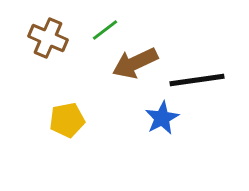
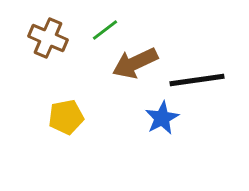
yellow pentagon: moved 1 px left, 3 px up
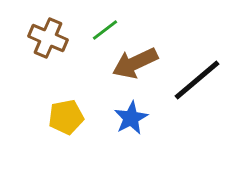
black line: rotated 32 degrees counterclockwise
blue star: moved 31 px left
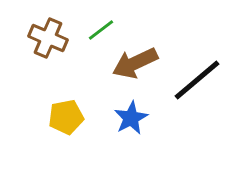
green line: moved 4 px left
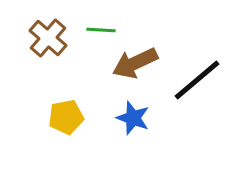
green line: rotated 40 degrees clockwise
brown cross: rotated 18 degrees clockwise
blue star: moved 2 px right; rotated 24 degrees counterclockwise
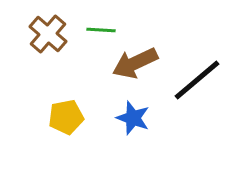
brown cross: moved 4 px up
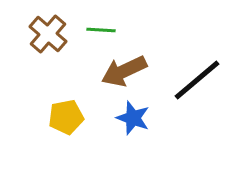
brown arrow: moved 11 px left, 8 px down
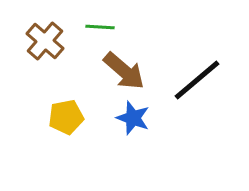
green line: moved 1 px left, 3 px up
brown cross: moved 3 px left, 7 px down
brown arrow: rotated 114 degrees counterclockwise
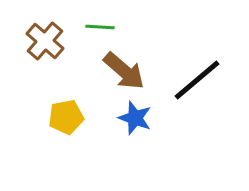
blue star: moved 2 px right
